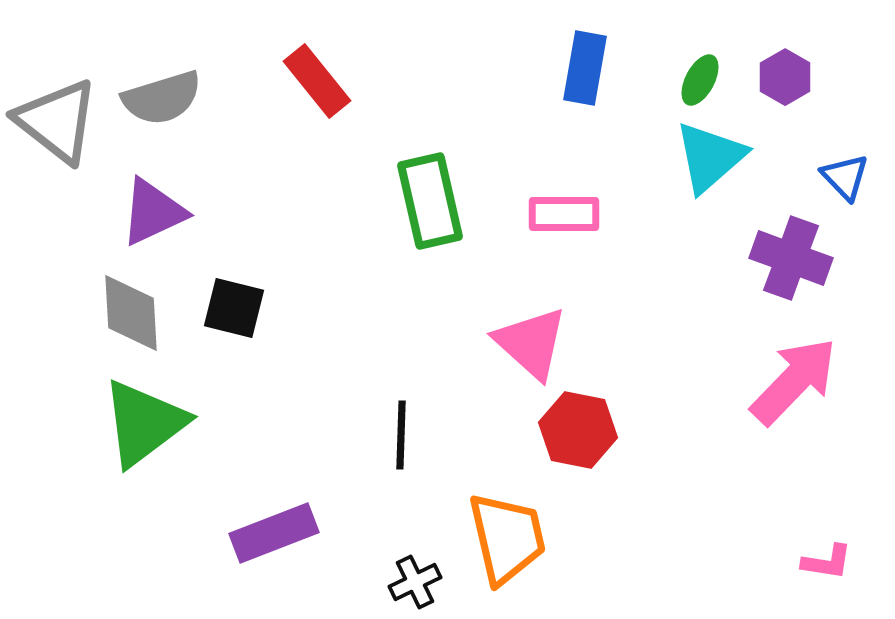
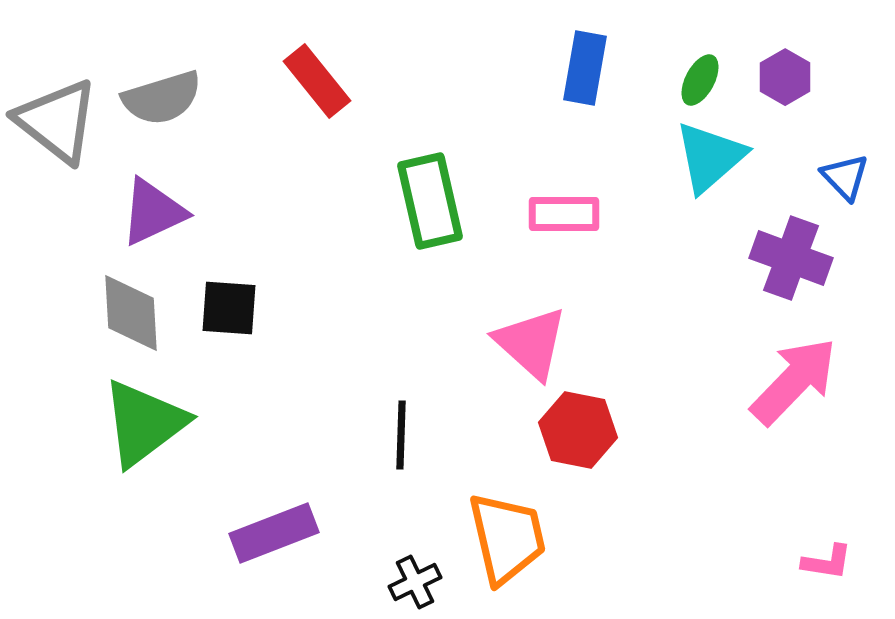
black square: moved 5 px left; rotated 10 degrees counterclockwise
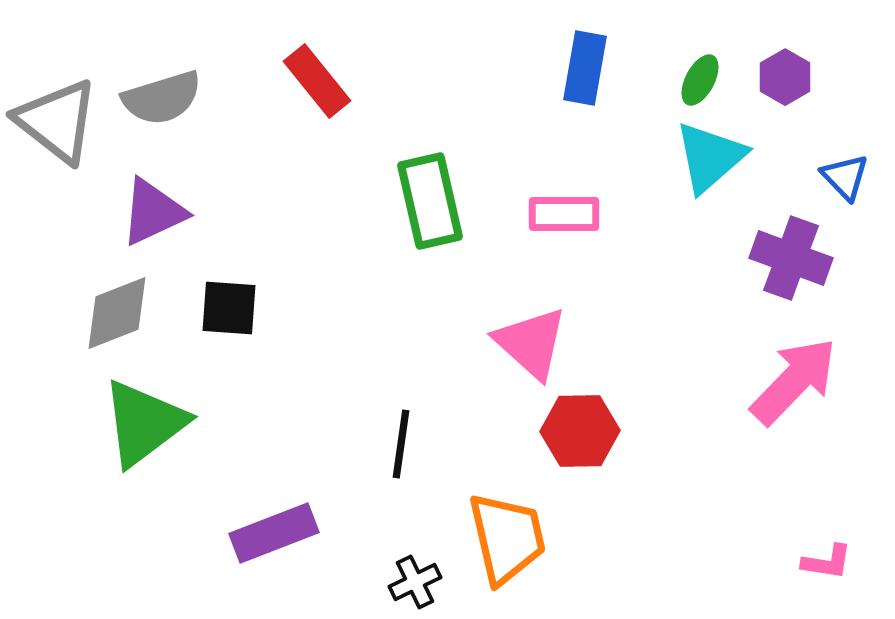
gray diamond: moved 14 px left; rotated 72 degrees clockwise
red hexagon: moved 2 px right, 1 px down; rotated 12 degrees counterclockwise
black line: moved 9 px down; rotated 6 degrees clockwise
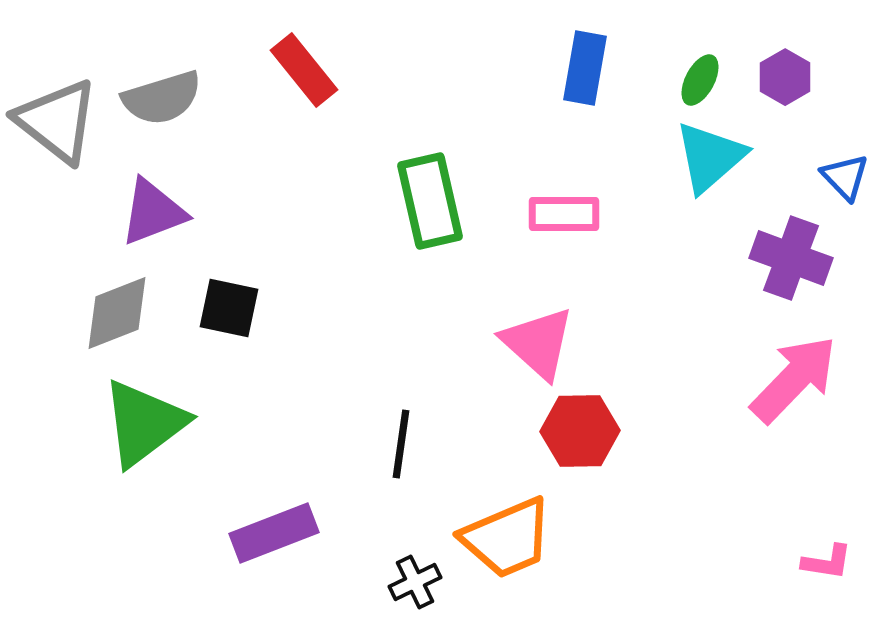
red rectangle: moved 13 px left, 11 px up
purple triangle: rotated 4 degrees clockwise
black square: rotated 8 degrees clockwise
pink triangle: moved 7 px right
pink arrow: moved 2 px up
orange trapezoid: rotated 80 degrees clockwise
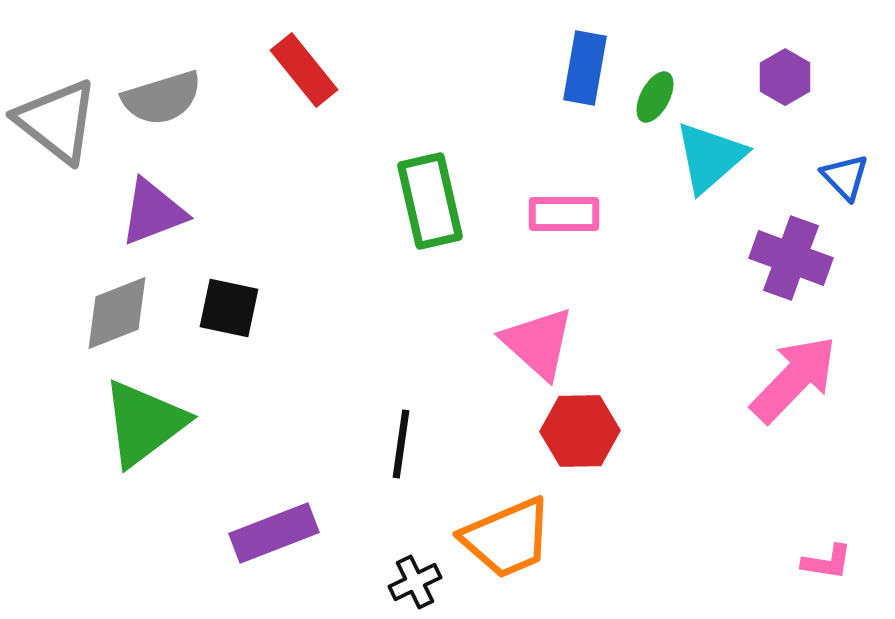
green ellipse: moved 45 px left, 17 px down
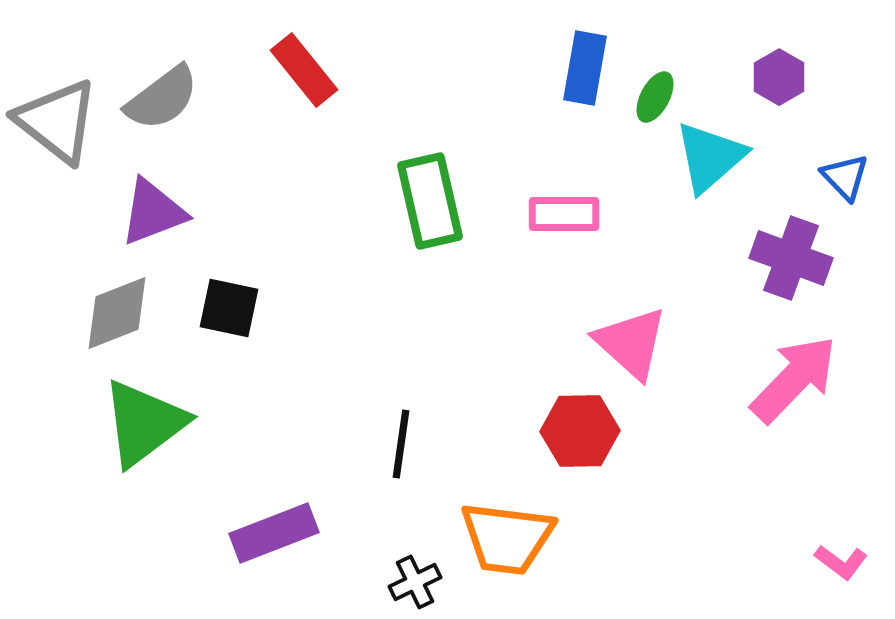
purple hexagon: moved 6 px left
gray semicircle: rotated 20 degrees counterclockwise
pink triangle: moved 93 px right
orange trapezoid: rotated 30 degrees clockwise
pink L-shape: moved 14 px right; rotated 28 degrees clockwise
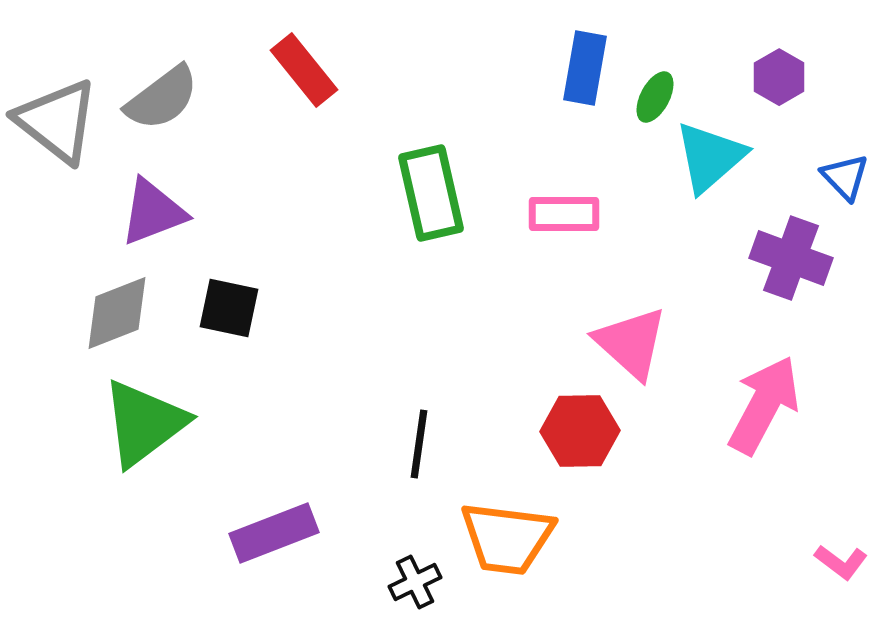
green rectangle: moved 1 px right, 8 px up
pink arrow: moved 30 px left, 26 px down; rotated 16 degrees counterclockwise
black line: moved 18 px right
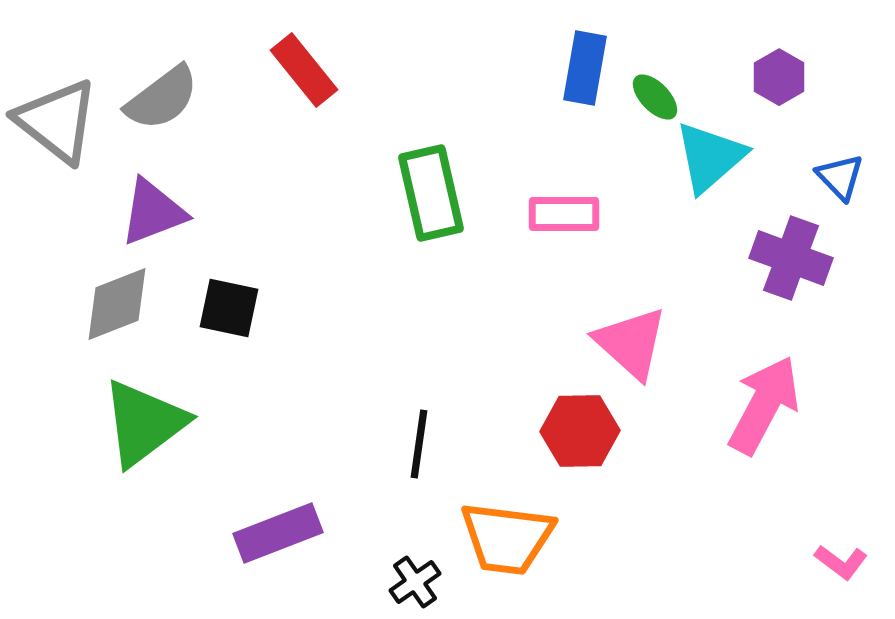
green ellipse: rotated 72 degrees counterclockwise
blue triangle: moved 5 px left
gray diamond: moved 9 px up
purple rectangle: moved 4 px right
black cross: rotated 9 degrees counterclockwise
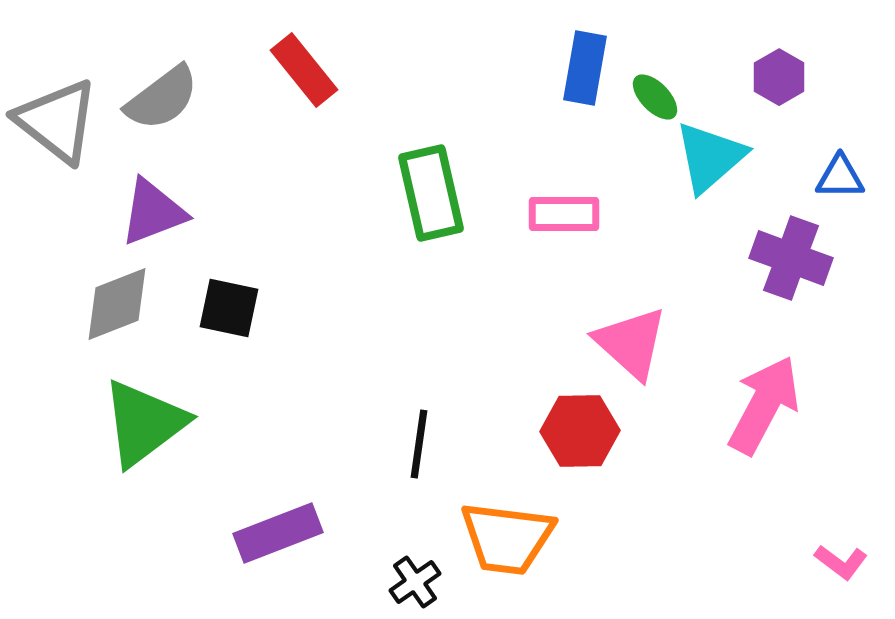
blue triangle: rotated 46 degrees counterclockwise
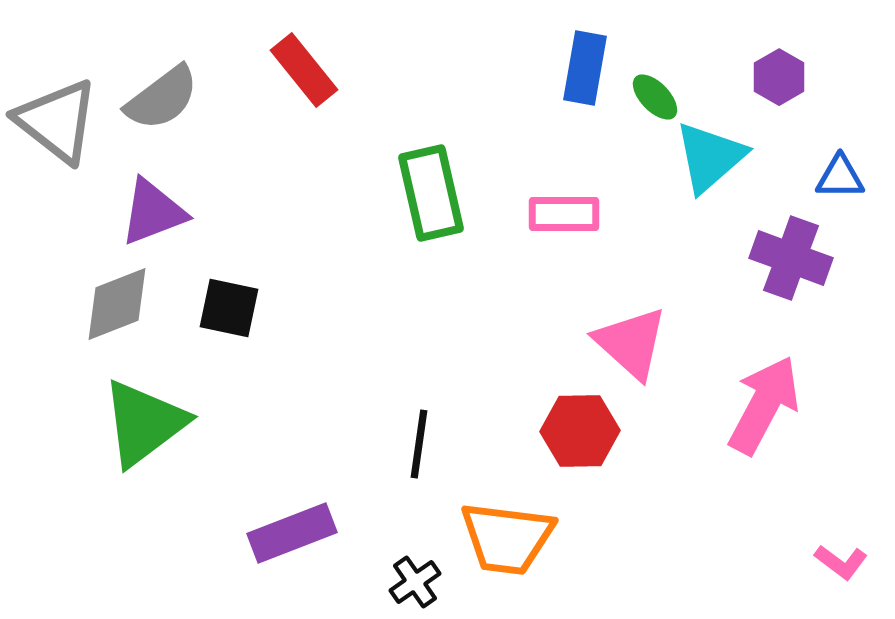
purple rectangle: moved 14 px right
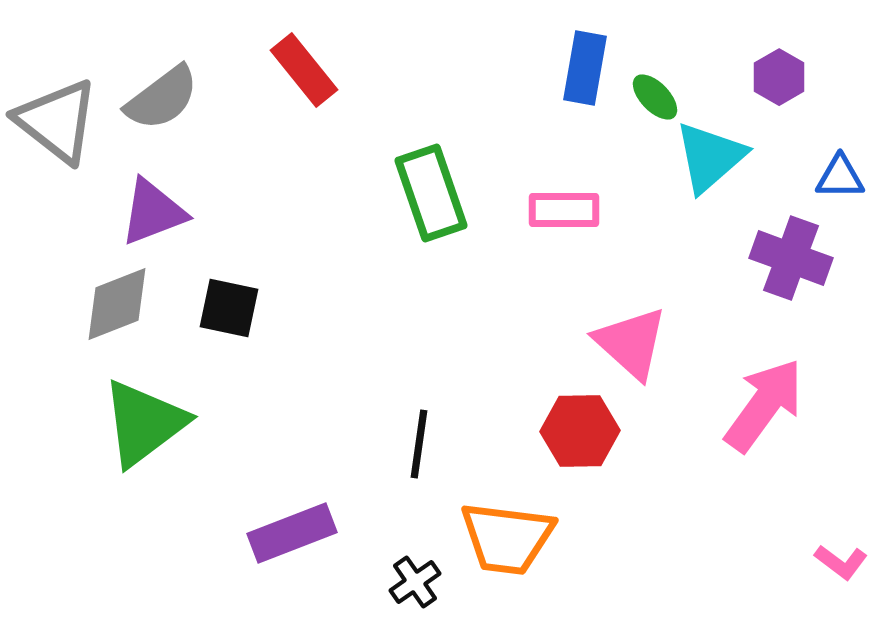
green rectangle: rotated 6 degrees counterclockwise
pink rectangle: moved 4 px up
pink arrow: rotated 8 degrees clockwise
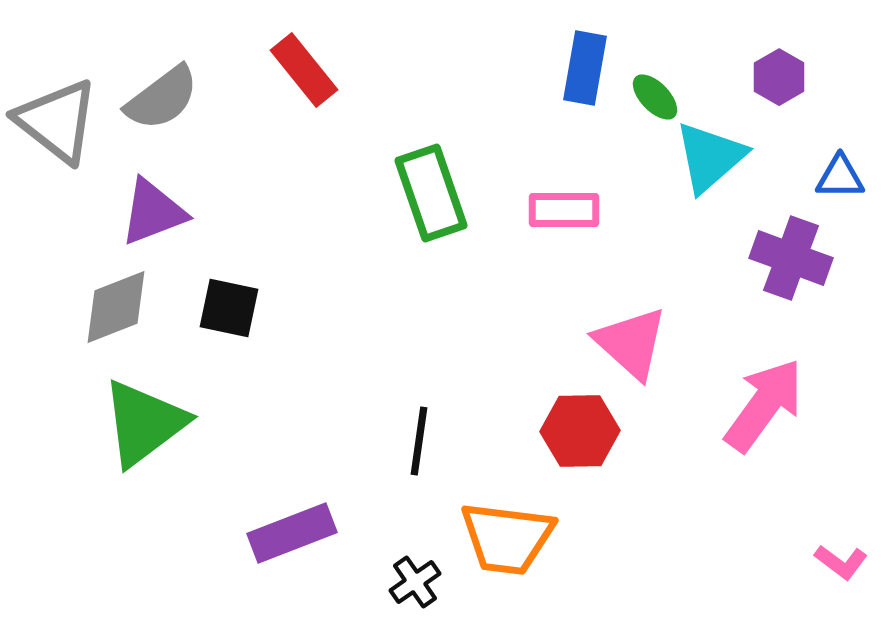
gray diamond: moved 1 px left, 3 px down
black line: moved 3 px up
